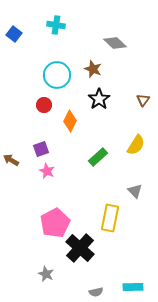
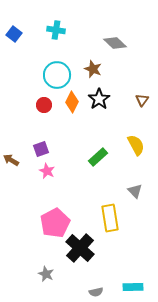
cyan cross: moved 5 px down
brown triangle: moved 1 px left
orange diamond: moved 2 px right, 19 px up
yellow semicircle: rotated 60 degrees counterclockwise
yellow rectangle: rotated 20 degrees counterclockwise
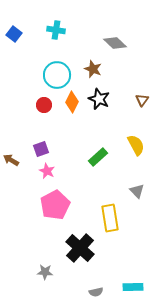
black star: rotated 15 degrees counterclockwise
gray triangle: moved 2 px right
pink pentagon: moved 18 px up
gray star: moved 1 px left, 2 px up; rotated 21 degrees counterclockwise
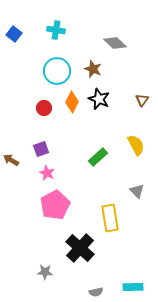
cyan circle: moved 4 px up
red circle: moved 3 px down
pink star: moved 2 px down
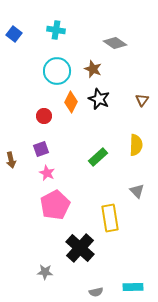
gray diamond: rotated 10 degrees counterclockwise
orange diamond: moved 1 px left
red circle: moved 8 px down
yellow semicircle: rotated 30 degrees clockwise
brown arrow: rotated 133 degrees counterclockwise
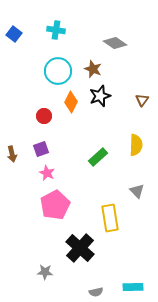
cyan circle: moved 1 px right
black star: moved 1 px right, 3 px up; rotated 30 degrees clockwise
brown arrow: moved 1 px right, 6 px up
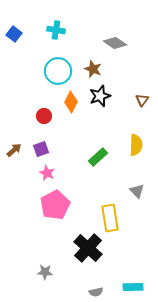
brown arrow: moved 2 px right, 4 px up; rotated 119 degrees counterclockwise
black cross: moved 8 px right
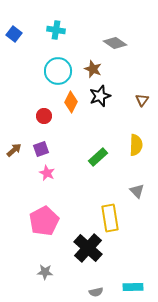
pink pentagon: moved 11 px left, 16 px down
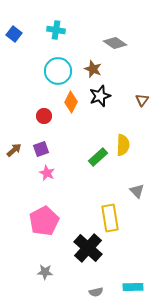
yellow semicircle: moved 13 px left
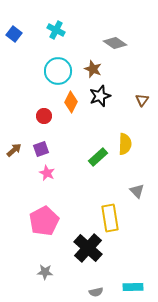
cyan cross: rotated 18 degrees clockwise
yellow semicircle: moved 2 px right, 1 px up
